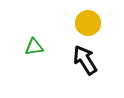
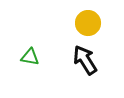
green triangle: moved 4 px left, 10 px down; rotated 18 degrees clockwise
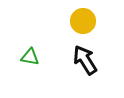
yellow circle: moved 5 px left, 2 px up
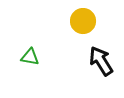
black arrow: moved 16 px right, 1 px down
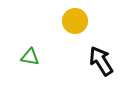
yellow circle: moved 8 px left
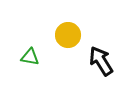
yellow circle: moved 7 px left, 14 px down
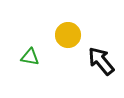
black arrow: rotated 8 degrees counterclockwise
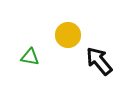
black arrow: moved 2 px left
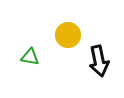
black arrow: rotated 152 degrees counterclockwise
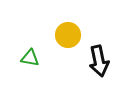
green triangle: moved 1 px down
